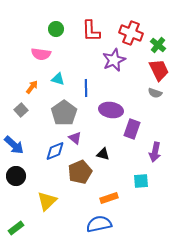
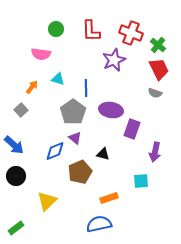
red trapezoid: moved 1 px up
gray pentagon: moved 9 px right, 1 px up
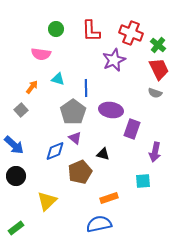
cyan square: moved 2 px right
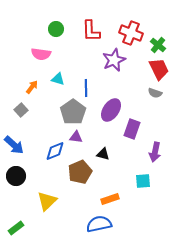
purple ellipse: rotated 65 degrees counterclockwise
purple triangle: moved 1 px right, 1 px up; rotated 32 degrees counterclockwise
orange rectangle: moved 1 px right, 1 px down
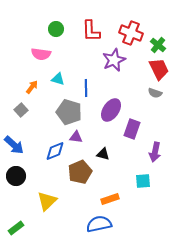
gray pentagon: moved 4 px left; rotated 20 degrees counterclockwise
